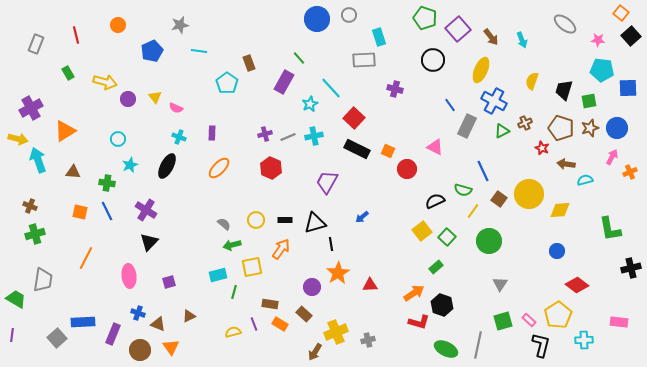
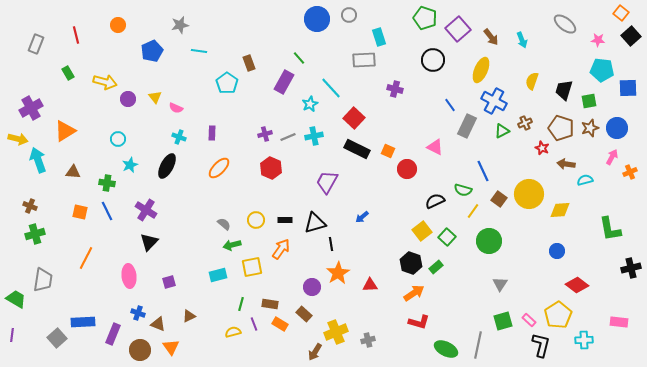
green line at (234, 292): moved 7 px right, 12 px down
black hexagon at (442, 305): moved 31 px left, 42 px up
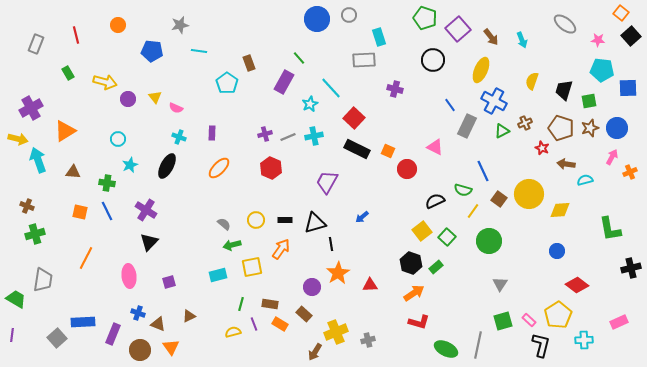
blue pentagon at (152, 51): rotated 30 degrees clockwise
brown cross at (30, 206): moved 3 px left
pink rectangle at (619, 322): rotated 30 degrees counterclockwise
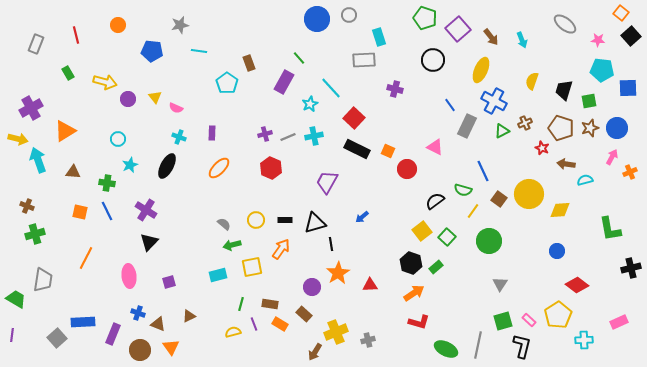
black semicircle at (435, 201): rotated 12 degrees counterclockwise
black L-shape at (541, 345): moved 19 px left, 1 px down
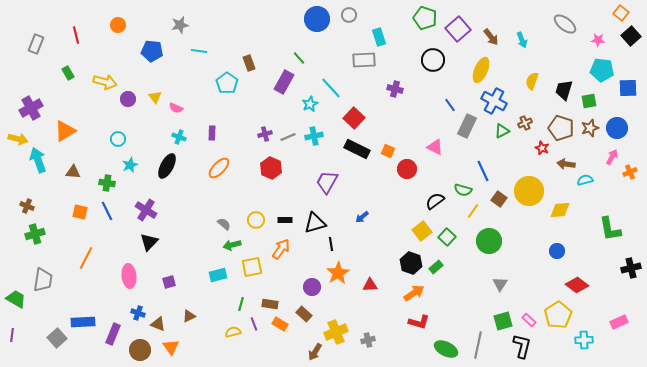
yellow circle at (529, 194): moved 3 px up
